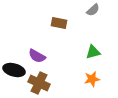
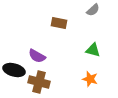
green triangle: moved 2 px up; rotated 28 degrees clockwise
orange star: moved 2 px left; rotated 28 degrees clockwise
brown cross: moved 1 px up; rotated 10 degrees counterclockwise
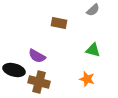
orange star: moved 3 px left
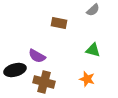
black ellipse: moved 1 px right; rotated 30 degrees counterclockwise
brown cross: moved 5 px right
